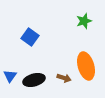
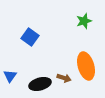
black ellipse: moved 6 px right, 4 px down
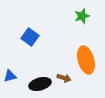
green star: moved 2 px left, 5 px up
orange ellipse: moved 6 px up
blue triangle: rotated 40 degrees clockwise
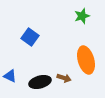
blue triangle: rotated 40 degrees clockwise
black ellipse: moved 2 px up
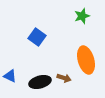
blue square: moved 7 px right
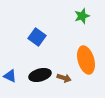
black ellipse: moved 7 px up
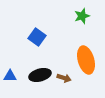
blue triangle: rotated 24 degrees counterclockwise
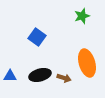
orange ellipse: moved 1 px right, 3 px down
